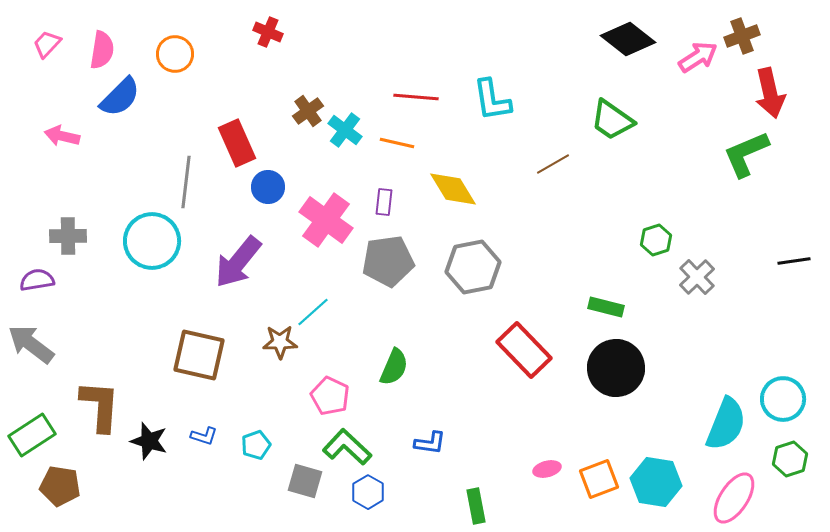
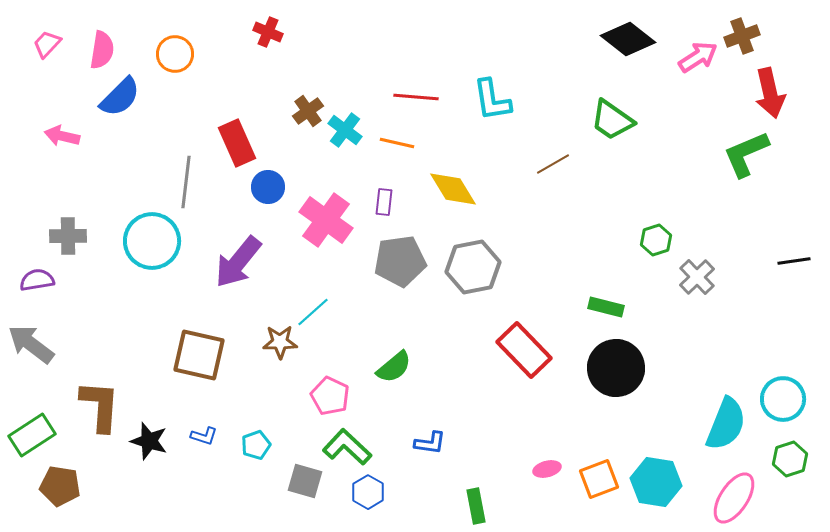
gray pentagon at (388, 261): moved 12 px right
green semicircle at (394, 367): rotated 27 degrees clockwise
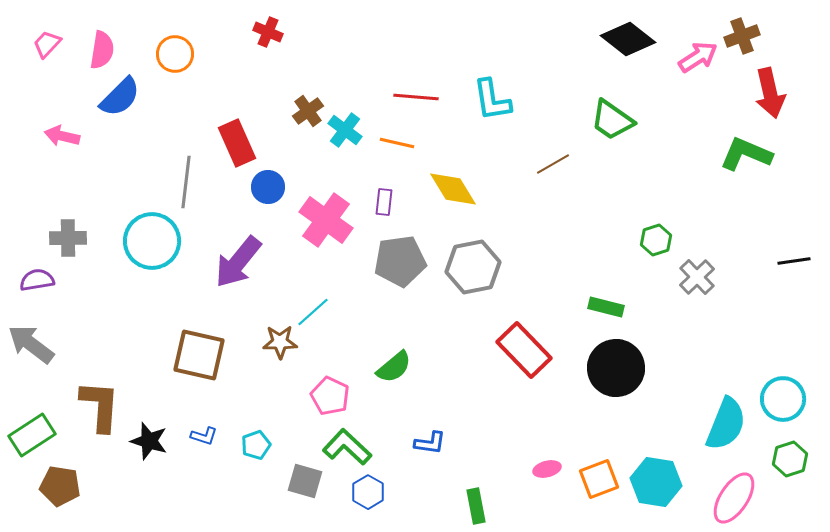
green L-shape at (746, 154): rotated 46 degrees clockwise
gray cross at (68, 236): moved 2 px down
